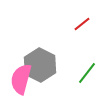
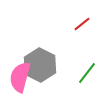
pink semicircle: moved 1 px left, 2 px up
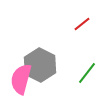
pink semicircle: moved 1 px right, 2 px down
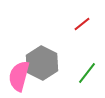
gray hexagon: moved 2 px right, 2 px up
pink semicircle: moved 2 px left, 3 px up
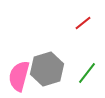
red line: moved 1 px right, 1 px up
gray hexagon: moved 5 px right, 6 px down; rotated 16 degrees clockwise
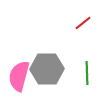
gray hexagon: rotated 16 degrees clockwise
green line: rotated 40 degrees counterclockwise
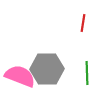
red line: rotated 42 degrees counterclockwise
pink semicircle: moved 1 px right; rotated 96 degrees clockwise
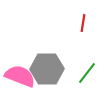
green line: rotated 40 degrees clockwise
